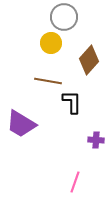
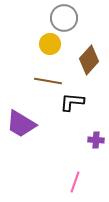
gray circle: moved 1 px down
yellow circle: moved 1 px left, 1 px down
black L-shape: rotated 85 degrees counterclockwise
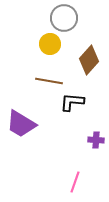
brown line: moved 1 px right
